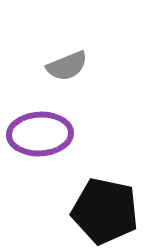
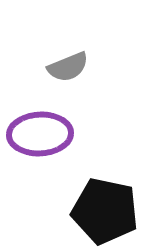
gray semicircle: moved 1 px right, 1 px down
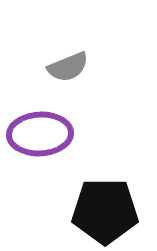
black pentagon: rotated 12 degrees counterclockwise
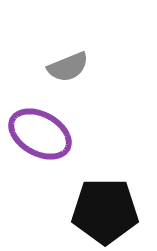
purple ellipse: rotated 32 degrees clockwise
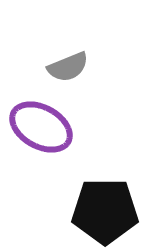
purple ellipse: moved 1 px right, 7 px up
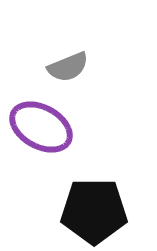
black pentagon: moved 11 px left
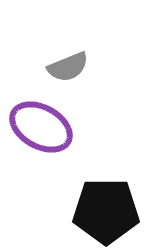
black pentagon: moved 12 px right
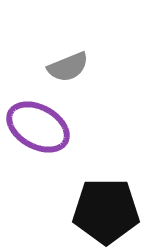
purple ellipse: moved 3 px left
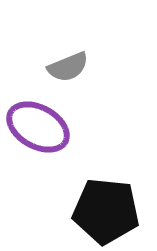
black pentagon: rotated 6 degrees clockwise
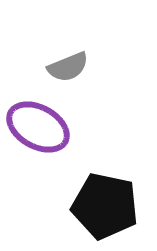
black pentagon: moved 1 px left, 5 px up; rotated 6 degrees clockwise
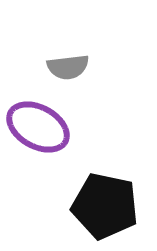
gray semicircle: rotated 15 degrees clockwise
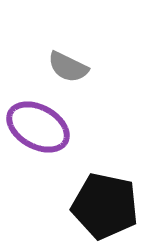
gray semicircle: rotated 33 degrees clockwise
